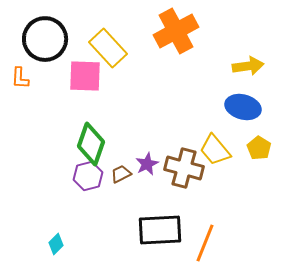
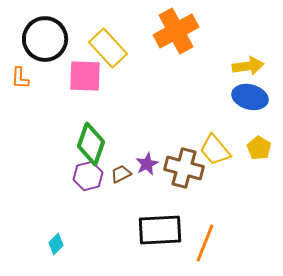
blue ellipse: moved 7 px right, 10 px up
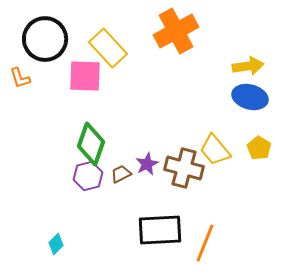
orange L-shape: rotated 20 degrees counterclockwise
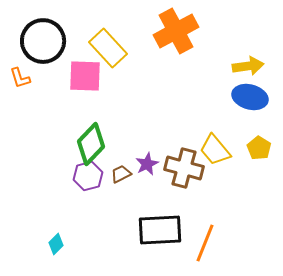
black circle: moved 2 px left, 2 px down
green diamond: rotated 24 degrees clockwise
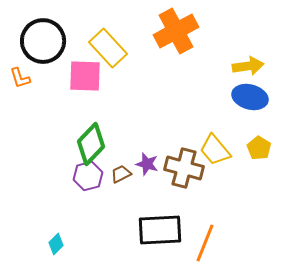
purple star: rotated 30 degrees counterclockwise
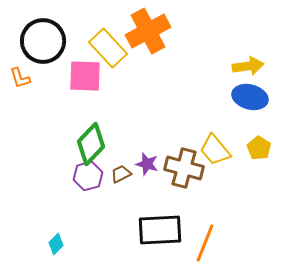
orange cross: moved 28 px left
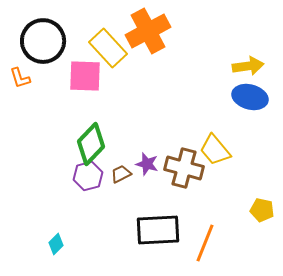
yellow pentagon: moved 3 px right, 62 px down; rotated 20 degrees counterclockwise
black rectangle: moved 2 px left
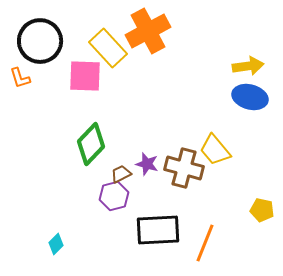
black circle: moved 3 px left
purple hexagon: moved 26 px right, 20 px down
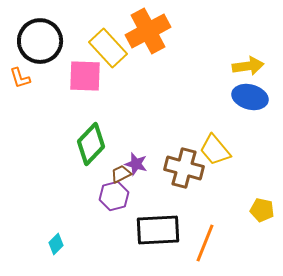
purple star: moved 11 px left
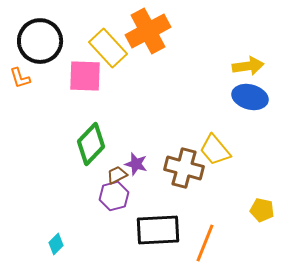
brown trapezoid: moved 4 px left, 1 px down
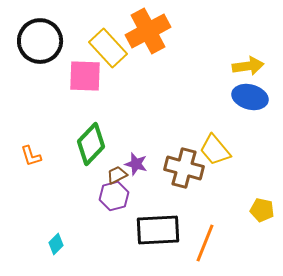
orange L-shape: moved 11 px right, 78 px down
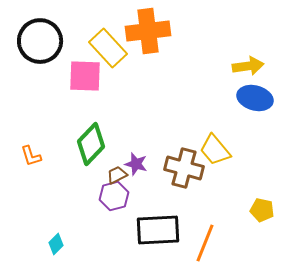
orange cross: rotated 21 degrees clockwise
blue ellipse: moved 5 px right, 1 px down
